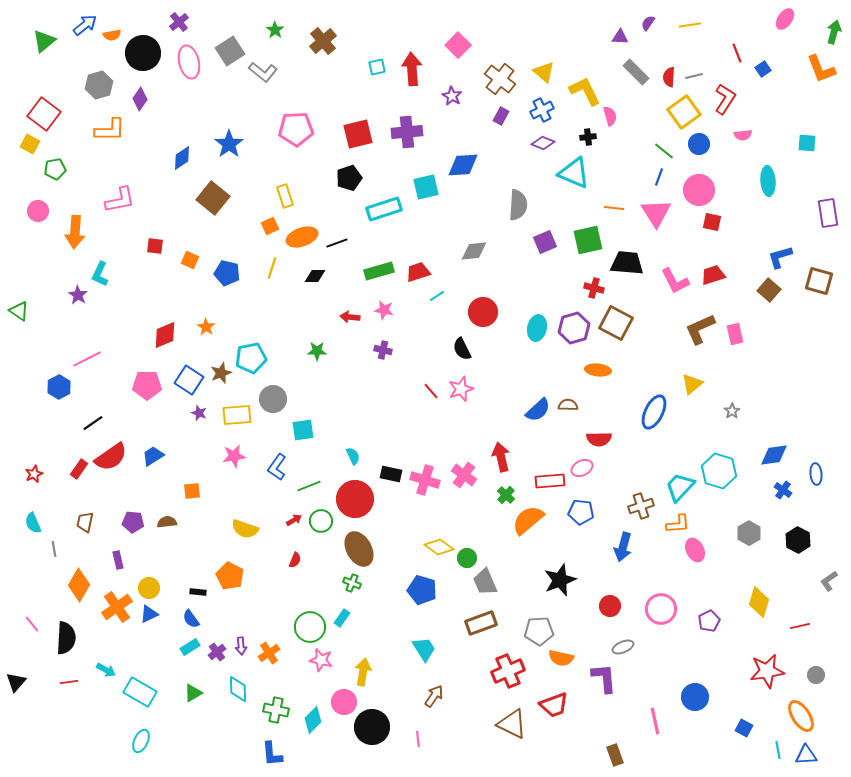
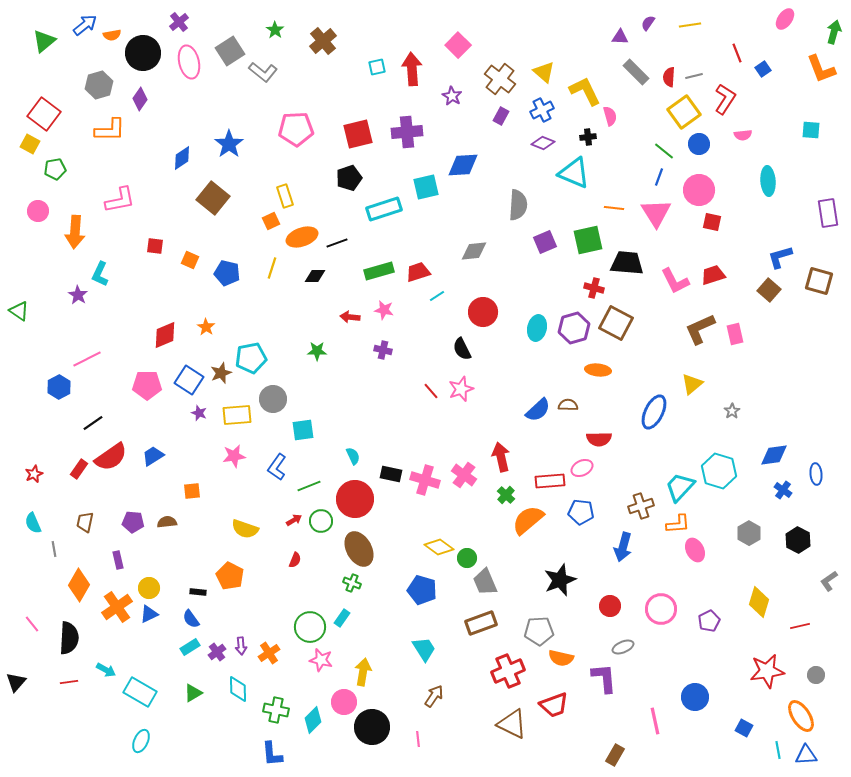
cyan square at (807, 143): moved 4 px right, 13 px up
orange square at (270, 226): moved 1 px right, 5 px up
black semicircle at (66, 638): moved 3 px right
brown rectangle at (615, 755): rotated 50 degrees clockwise
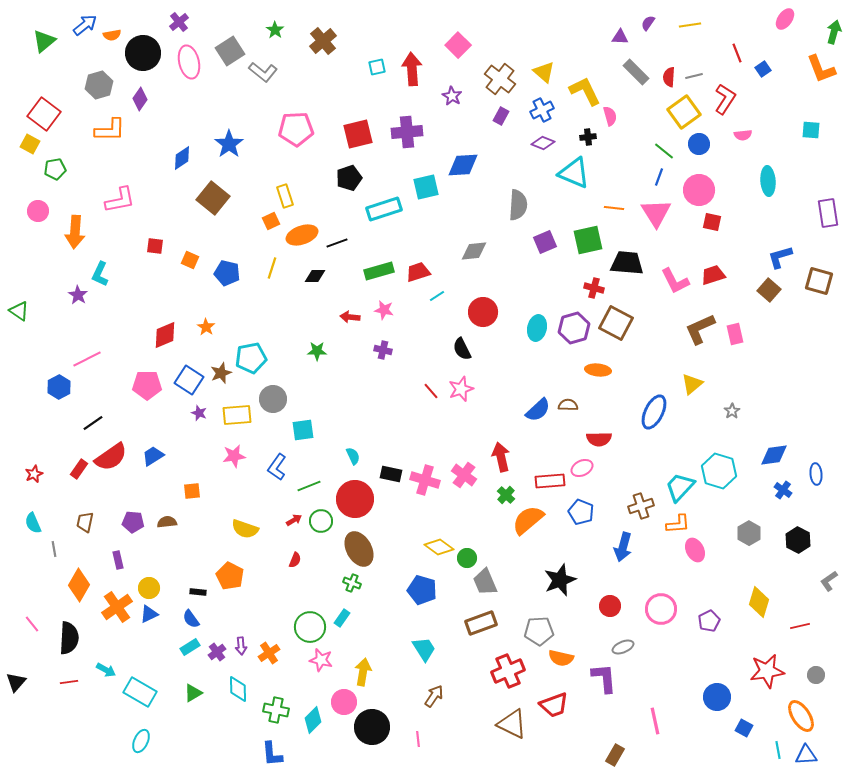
orange ellipse at (302, 237): moved 2 px up
blue pentagon at (581, 512): rotated 15 degrees clockwise
blue circle at (695, 697): moved 22 px right
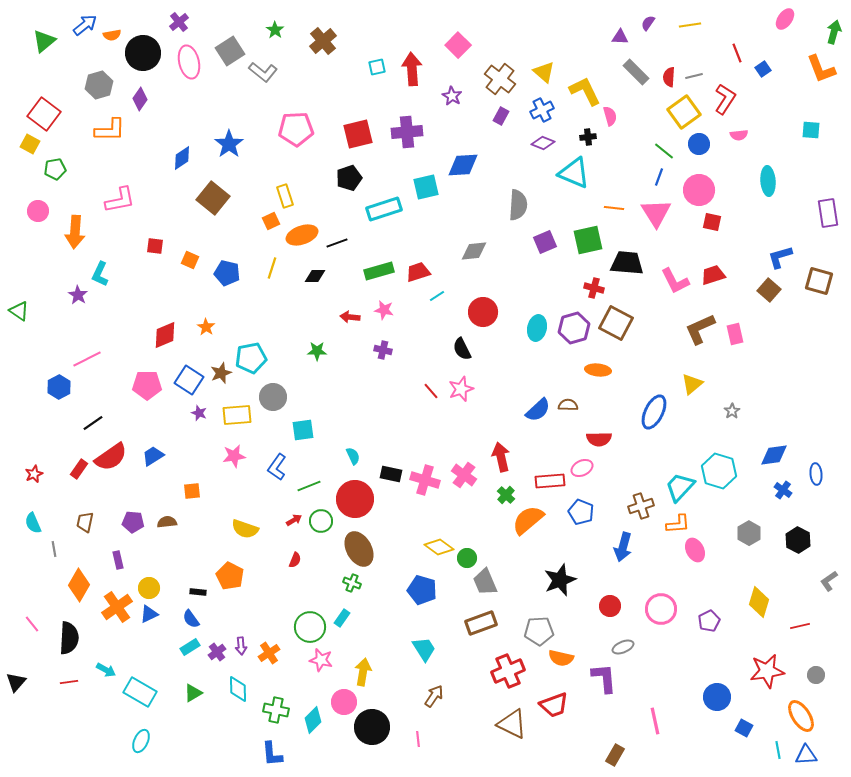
pink semicircle at (743, 135): moved 4 px left
gray circle at (273, 399): moved 2 px up
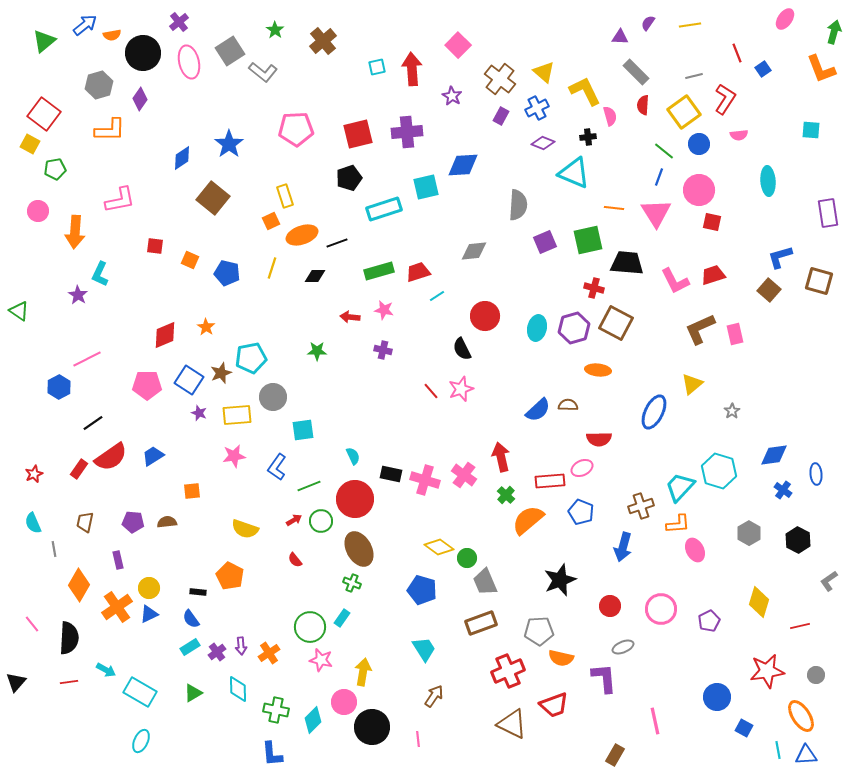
red semicircle at (669, 77): moved 26 px left, 28 px down
blue cross at (542, 110): moved 5 px left, 2 px up
red circle at (483, 312): moved 2 px right, 4 px down
red semicircle at (295, 560): rotated 119 degrees clockwise
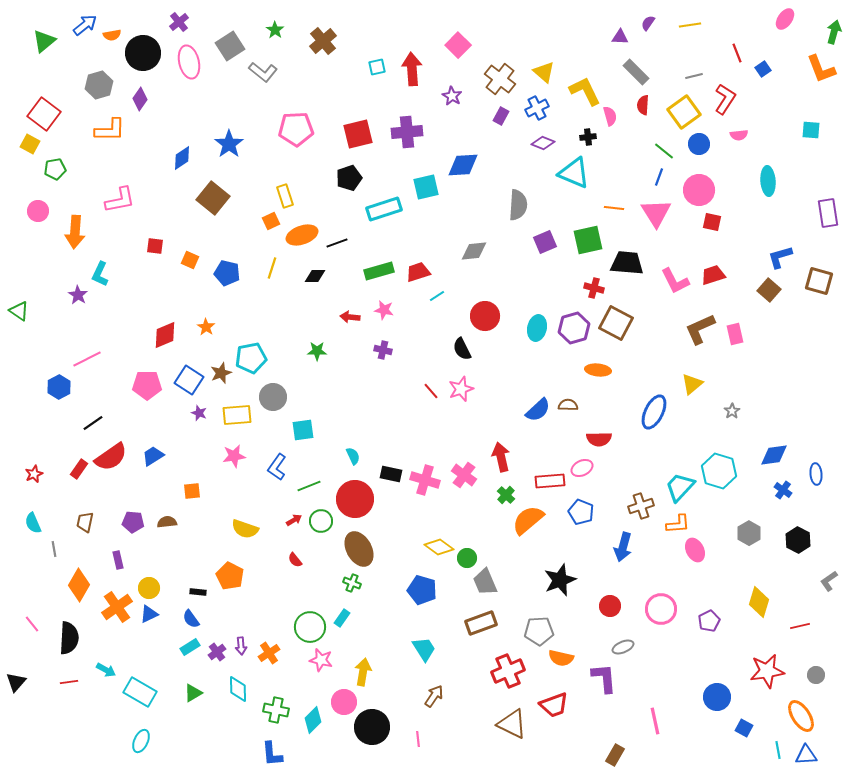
gray square at (230, 51): moved 5 px up
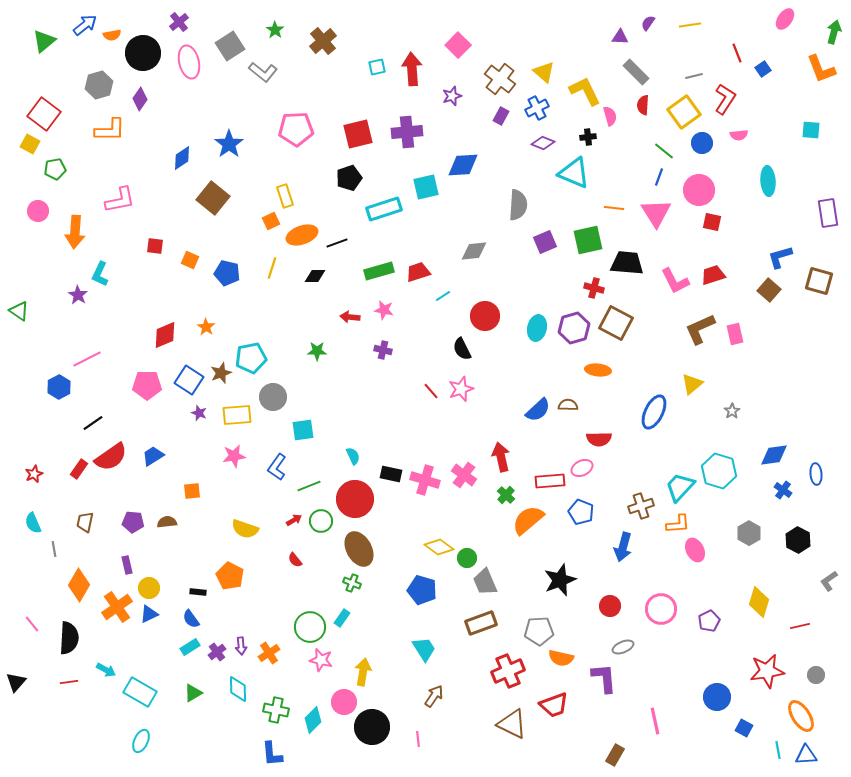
purple star at (452, 96): rotated 24 degrees clockwise
blue circle at (699, 144): moved 3 px right, 1 px up
cyan line at (437, 296): moved 6 px right
purple rectangle at (118, 560): moved 9 px right, 5 px down
